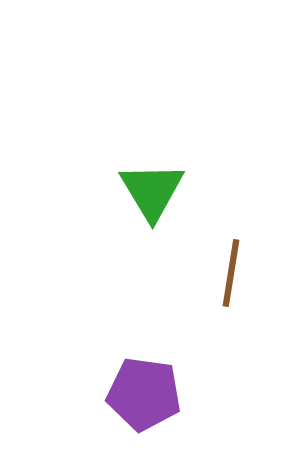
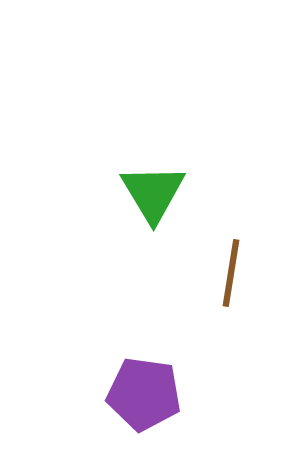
green triangle: moved 1 px right, 2 px down
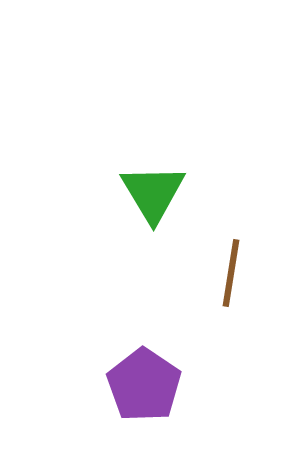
purple pentagon: moved 9 px up; rotated 26 degrees clockwise
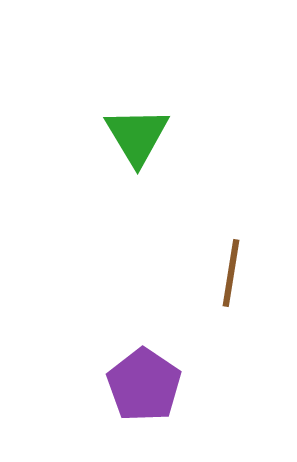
green triangle: moved 16 px left, 57 px up
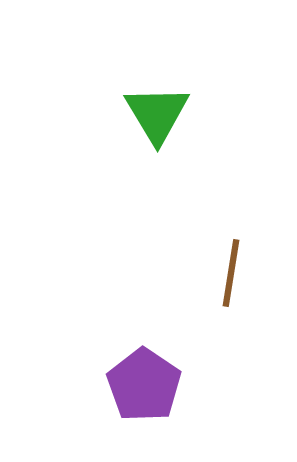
green triangle: moved 20 px right, 22 px up
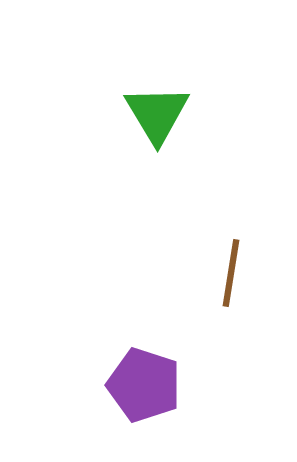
purple pentagon: rotated 16 degrees counterclockwise
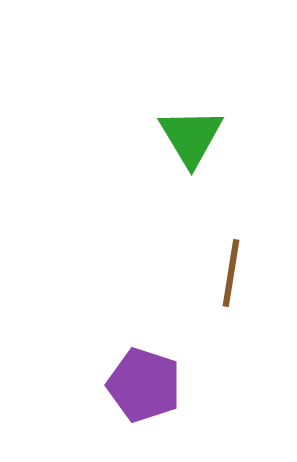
green triangle: moved 34 px right, 23 px down
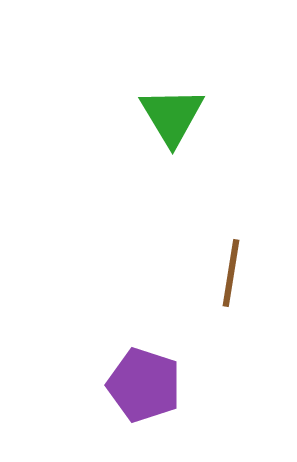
green triangle: moved 19 px left, 21 px up
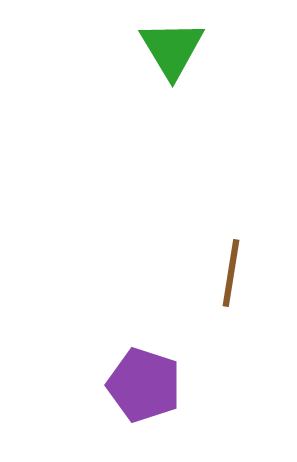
green triangle: moved 67 px up
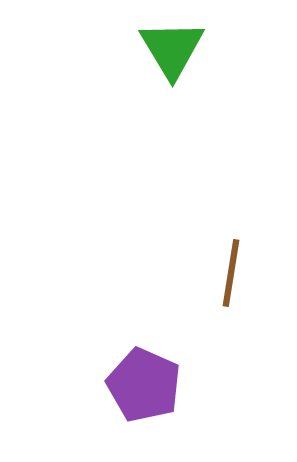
purple pentagon: rotated 6 degrees clockwise
